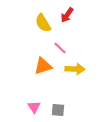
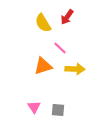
red arrow: moved 2 px down
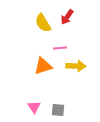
pink line: rotated 48 degrees counterclockwise
yellow arrow: moved 1 px right, 3 px up
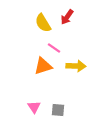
pink line: moved 6 px left; rotated 40 degrees clockwise
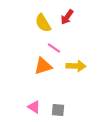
pink triangle: rotated 24 degrees counterclockwise
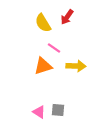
pink triangle: moved 5 px right, 5 px down
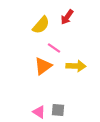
yellow semicircle: moved 2 px left, 2 px down; rotated 108 degrees counterclockwise
orange triangle: rotated 18 degrees counterclockwise
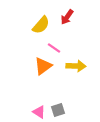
gray square: rotated 24 degrees counterclockwise
